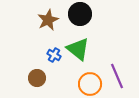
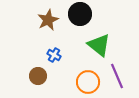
green triangle: moved 21 px right, 4 px up
brown circle: moved 1 px right, 2 px up
orange circle: moved 2 px left, 2 px up
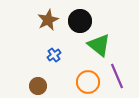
black circle: moved 7 px down
blue cross: rotated 24 degrees clockwise
brown circle: moved 10 px down
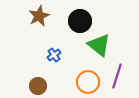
brown star: moved 9 px left, 4 px up
purple line: rotated 40 degrees clockwise
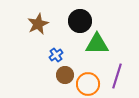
brown star: moved 1 px left, 8 px down
green triangle: moved 2 px left, 1 px up; rotated 40 degrees counterclockwise
blue cross: moved 2 px right
orange circle: moved 2 px down
brown circle: moved 27 px right, 11 px up
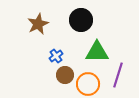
black circle: moved 1 px right, 1 px up
green triangle: moved 8 px down
blue cross: moved 1 px down
purple line: moved 1 px right, 1 px up
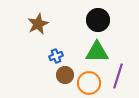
black circle: moved 17 px right
blue cross: rotated 16 degrees clockwise
purple line: moved 1 px down
orange circle: moved 1 px right, 1 px up
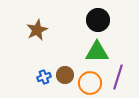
brown star: moved 1 px left, 6 px down
blue cross: moved 12 px left, 21 px down
purple line: moved 1 px down
orange circle: moved 1 px right
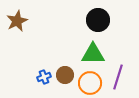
brown star: moved 20 px left, 9 px up
green triangle: moved 4 px left, 2 px down
